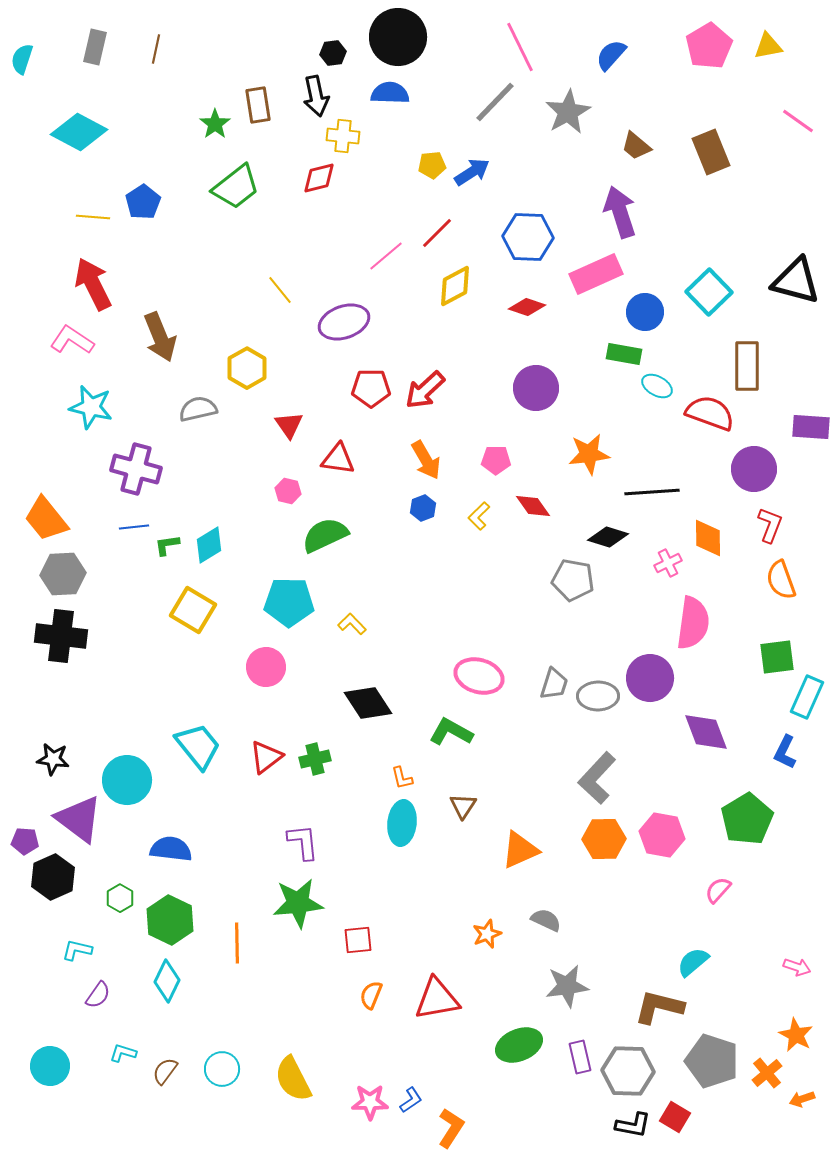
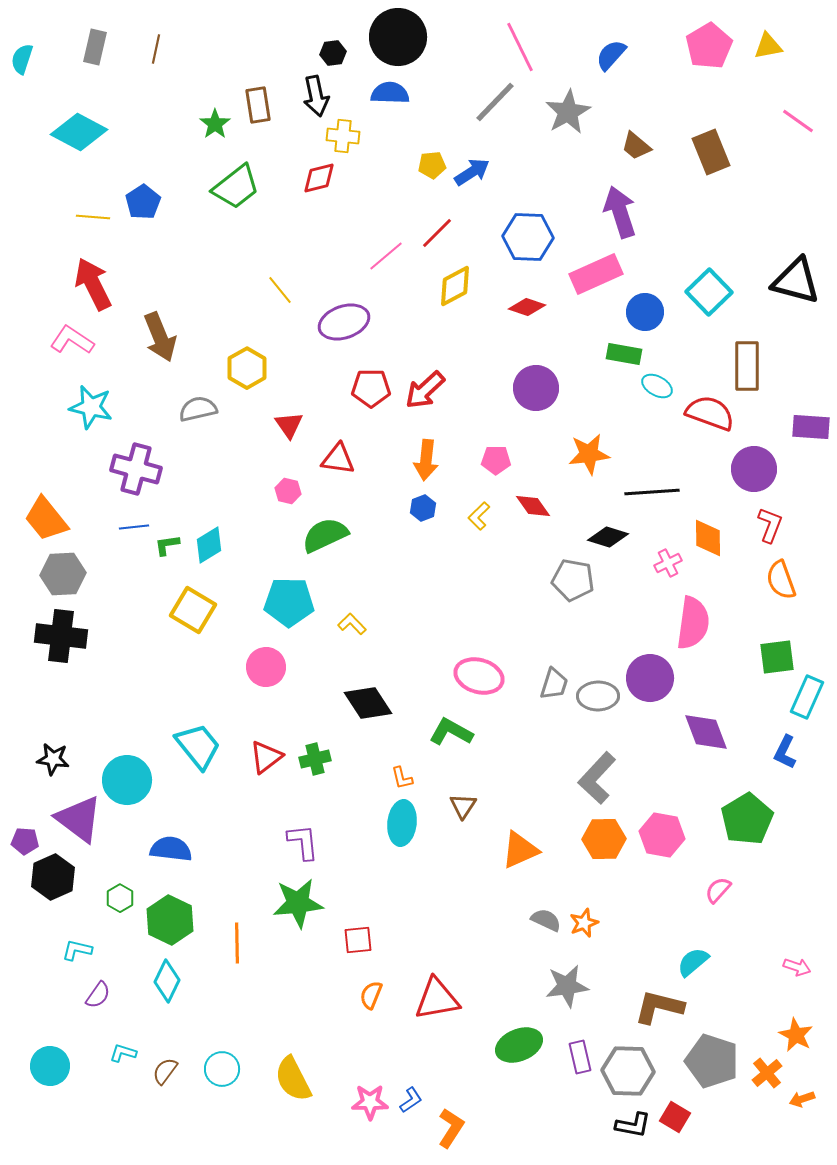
orange arrow at (426, 460): rotated 36 degrees clockwise
orange star at (487, 934): moved 97 px right, 11 px up
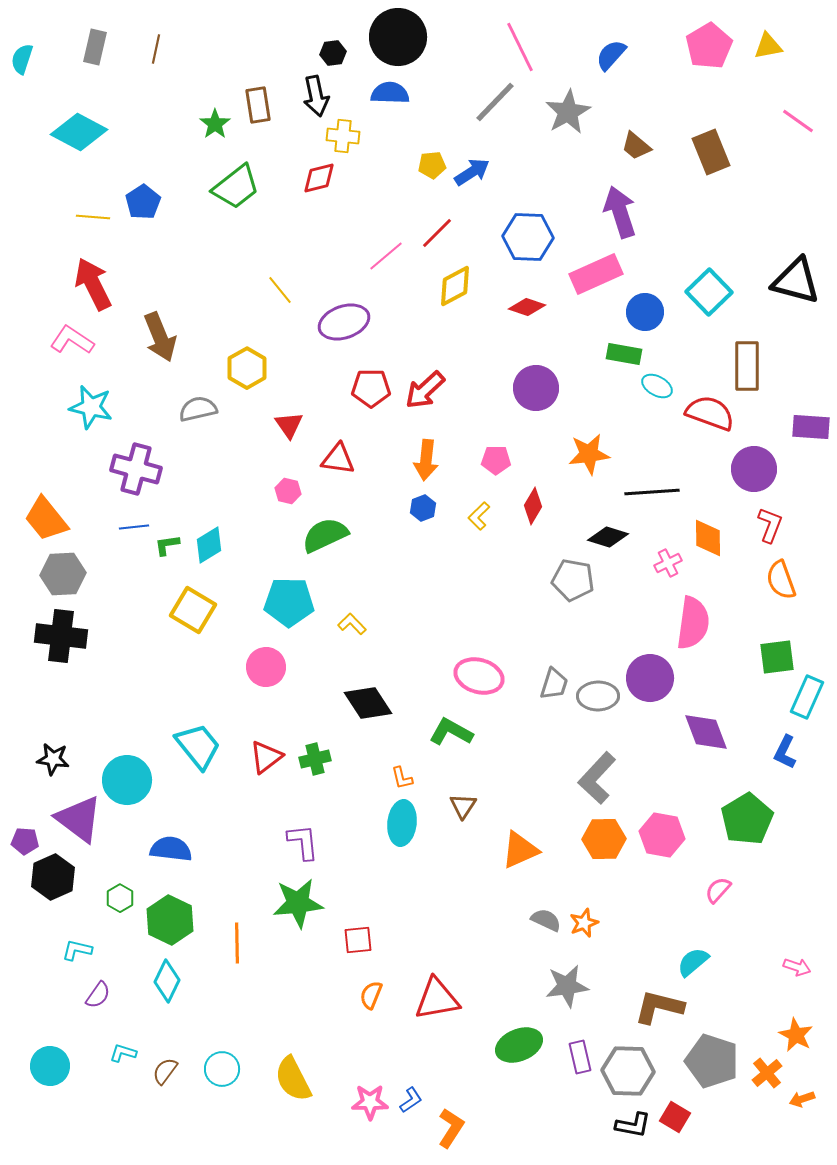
red diamond at (533, 506): rotated 66 degrees clockwise
